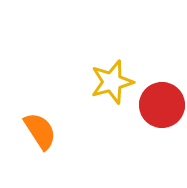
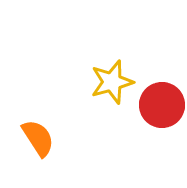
orange semicircle: moved 2 px left, 7 px down
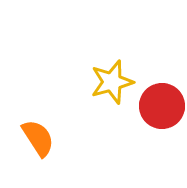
red circle: moved 1 px down
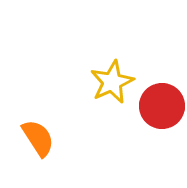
yellow star: rotated 9 degrees counterclockwise
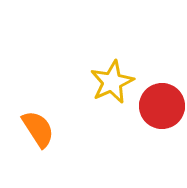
orange semicircle: moved 9 px up
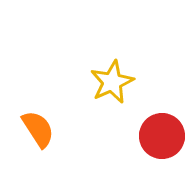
red circle: moved 30 px down
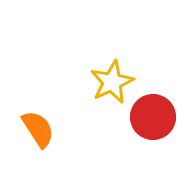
red circle: moved 9 px left, 19 px up
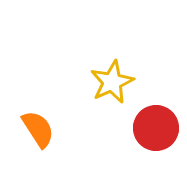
red circle: moved 3 px right, 11 px down
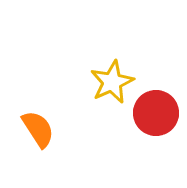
red circle: moved 15 px up
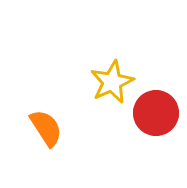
orange semicircle: moved 8 px right, 1 px up
